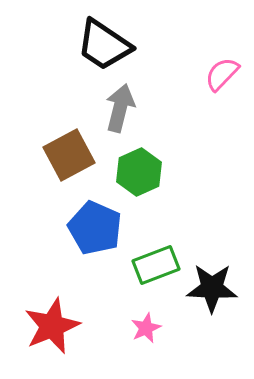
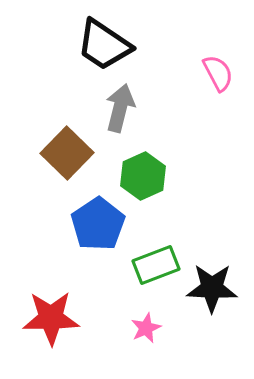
pink semicircle: moved 4 px left, 1 px up; rotated 108 degrees clockwise
brown square: moved 2 px left, 2 px up; rotated 18 degrees counterclockwise
green hexagon: moved 4 px right, 4 px down
blue pentagon: moved 3 px right, 4 px up; rotated 14 degrees clockwise
red star: moved 1 px left, 8 px up; rotated 22 degrees clockwise
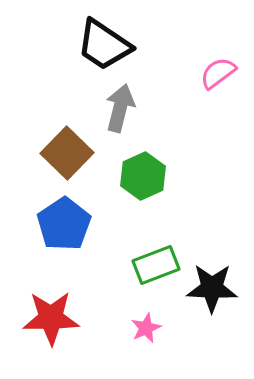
pink semicircle: rotated 99 degrees counterclockwise
blue pentagon: moved 34 px left
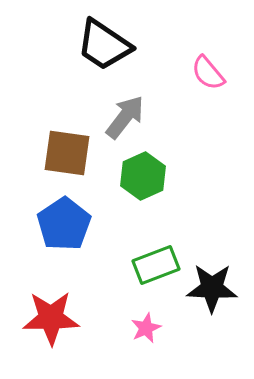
pink semicircle: moved 10 px left; rotated 93 degrees counterclockwise
gray arrow: moved 5 px right, 9 px down; rotated 24 degrees clockwise
brown square: rotated 36 degrees counterclockwise
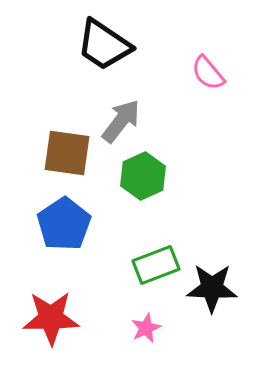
gray arrow: moved 4 px left, 4 px down
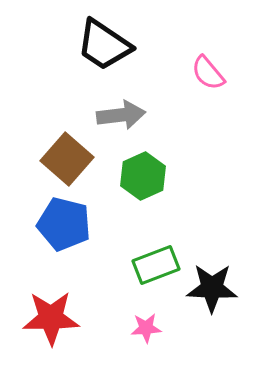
gray arrow: moved 6 px up; rotated 45 degrees clockwise
brown square: moved 6 px down; rotated 33 degrees clockwise
blue pentagon: rotated 24 degrees counterclockwise
pink star: rotated 20 degrees clockwise
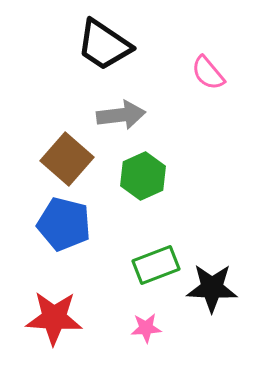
red star: moved 3 px right; rotated 4 degrees clockwise
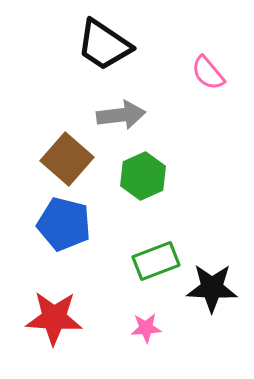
green rectangle: moved 4 px up
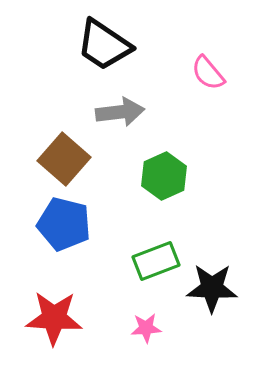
gray arrow: moved 1 px left, 3 px up
brown square: moved 3 px left
green hexagon: moved 21 px right
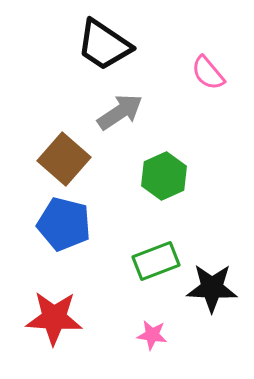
gray arrow: rotated 27 degrees counterclockwise
pink star: moved 6 px right, 7 px down; rotated 12 degrees clockwise
